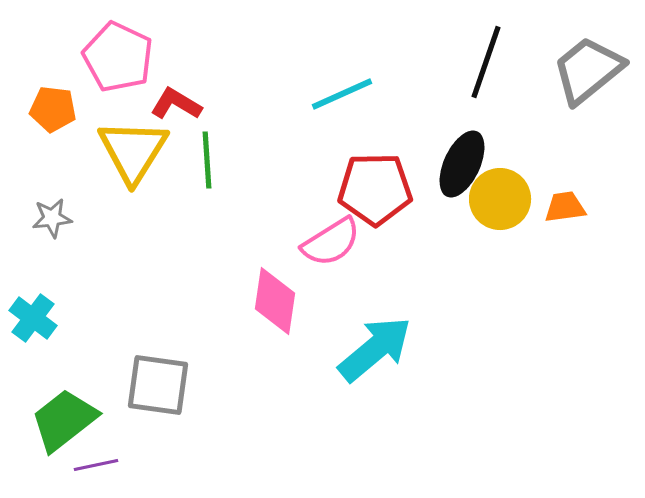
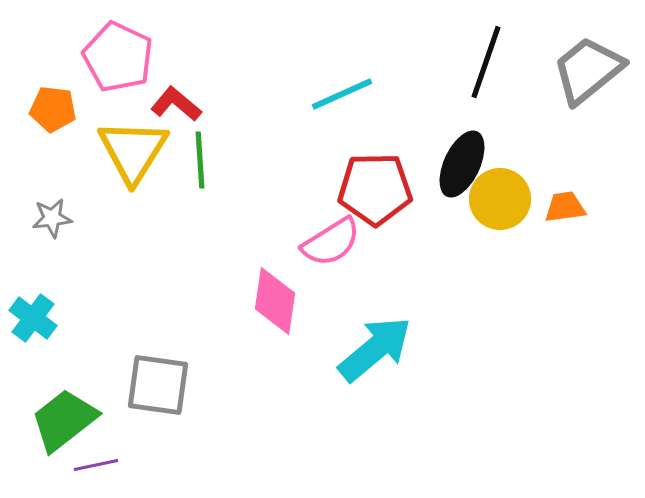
red L-shape: rotated 9 degrees clockwise
green line: moved 7 px left
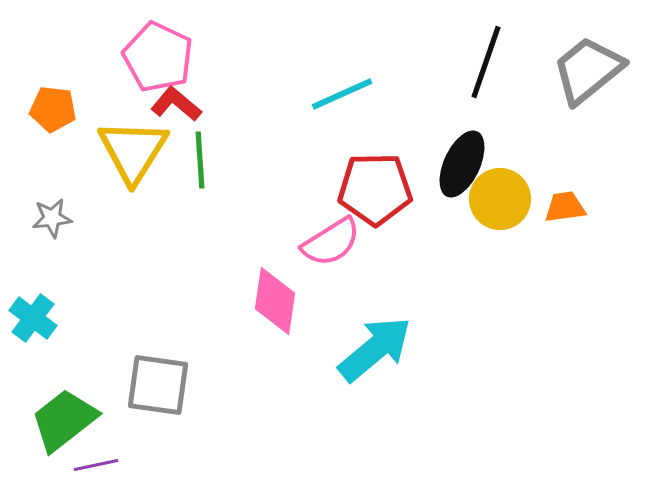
pink pentagon: moved 40 px right
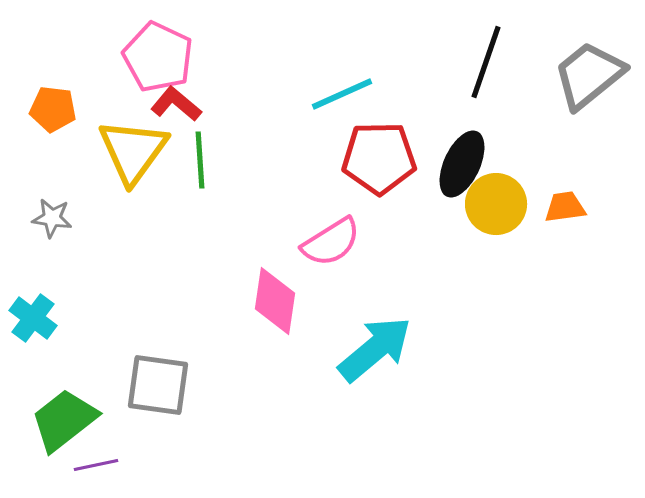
gray trapezoid: moved 1 px right, 5 px down
yellow triangle: rotated 4 degrees clockwise
red pentagon: moved 4 px right, 31 px up
yellow circle: moved 4 px left, 5 px down
gray star: rotated 15 degrees clockwise
